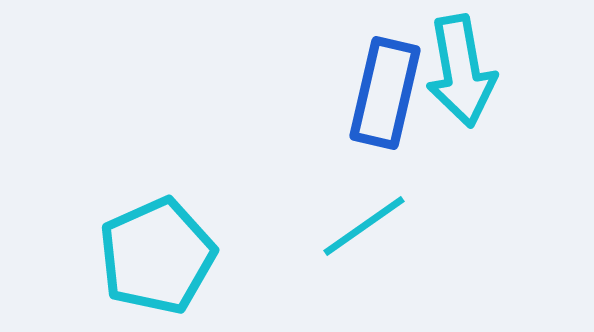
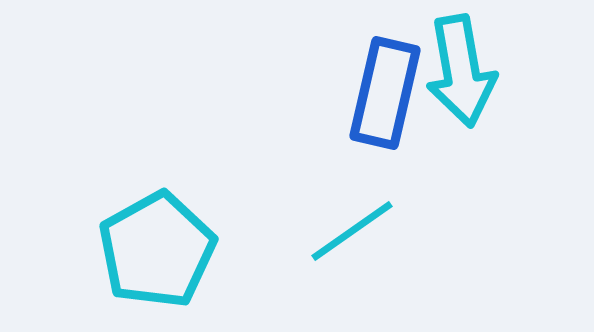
cyan line: moved 12 px left, 5 px down
cyan pentagon: moved 6 px up; rotated 5 degrees counterclockwise
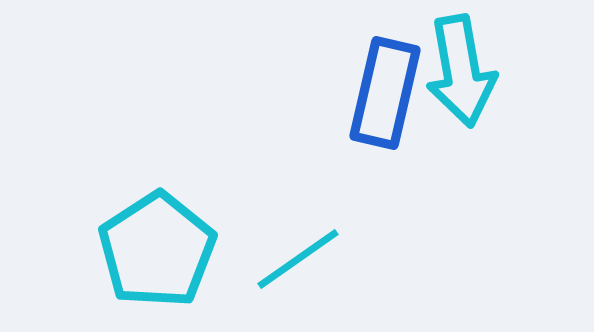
cyan line: moved 54 px left, 28 px down
cyan pentagon: rotated 4 degrees counterclockwise
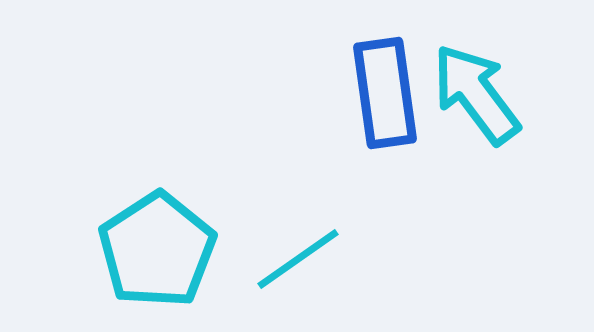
cyan arrow: moved 15 px right, 23 px down; rotated 153 degrees clockwise
blue rectangle: rotated 21 degrees counterclockwise
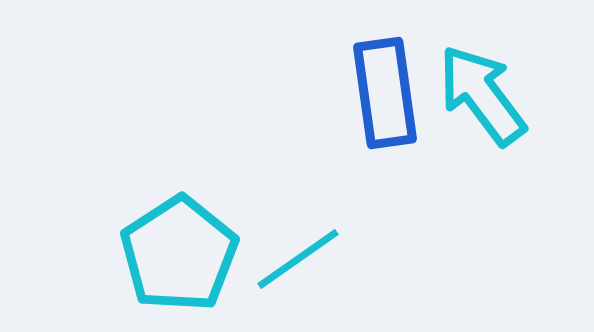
cyan arrow: moved 6 px right, 1 px down
cyan pentagon: moved 22 px right, 4 px down
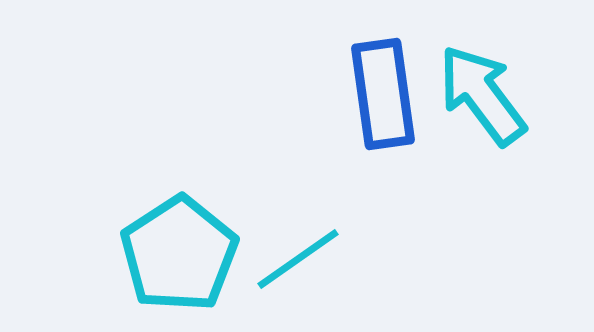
blue rectangle: moved 2 px left, 1 px down
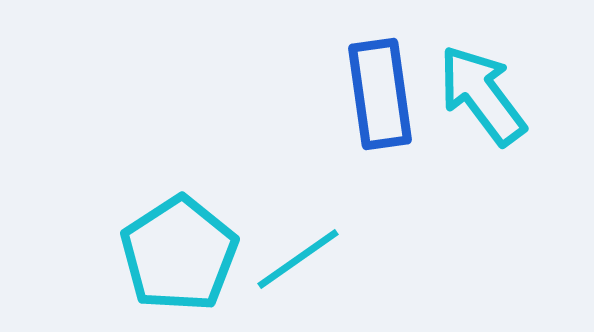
blue rectangle: moved 3 px left
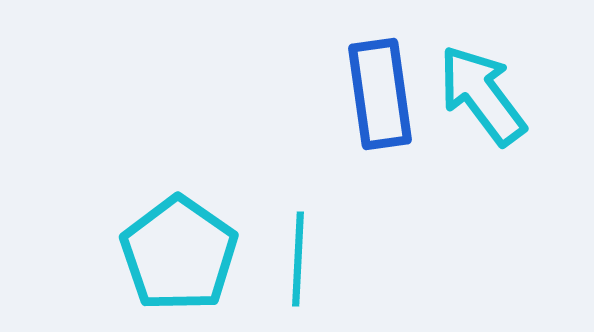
cyan pentagon: rotated 4 degrees counterclockwise
cyan line: rotated 52 degrees counterclockwise
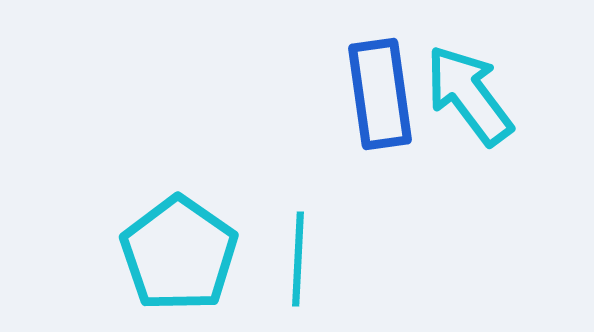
cyan arrow: moved 13 px left
